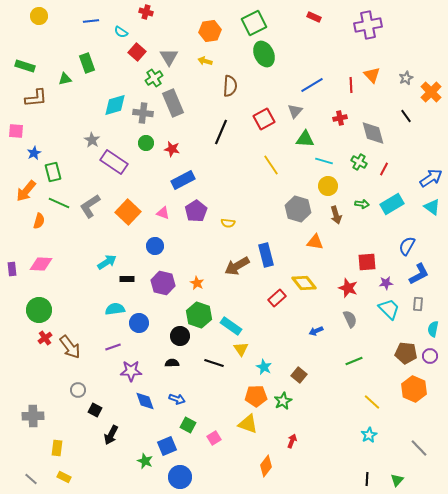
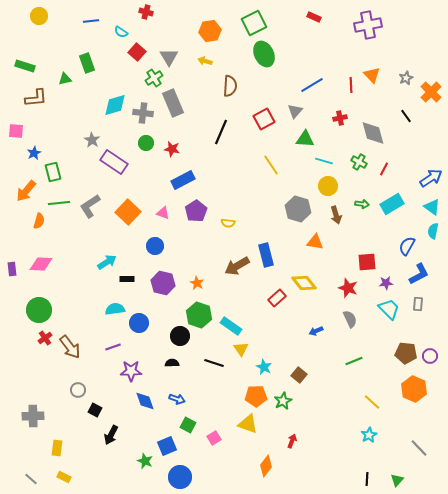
green line at (59, 203): rotated 30 degrees counterclockwise
cyan semicircle at (433, 329): moved 98 px up
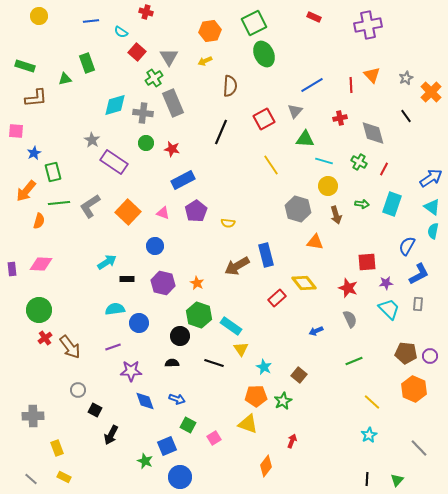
yellow arrow at (205, 61): rotated 40 degrees counterclockwise
cyan rectangle at (392, 204): rotated 40 degrees counterclockwise
yellow rectangle at (57, 448): rotated 28 degrees counterclockwise
